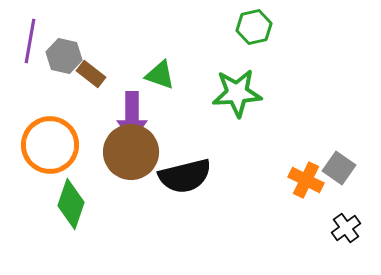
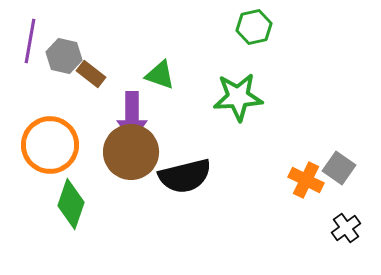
green star: moved 1 px right, 4 px down
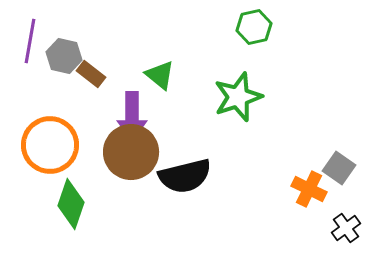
green triangle: rotated 20 degrees clockwise
green star: rotated 15 degrees counterclockwise
orange cross: moved 3 px right, 9 px down
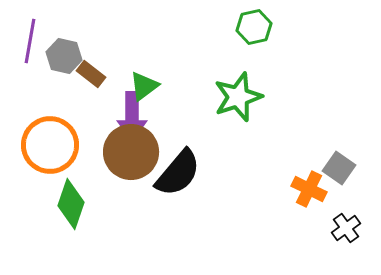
green triangle: moved 16 px left, 11 px down; rotated 44 degrees clockwise
black semicircle: moved 7 px left, 3 px up; rotated 36 degrees counterclockwise
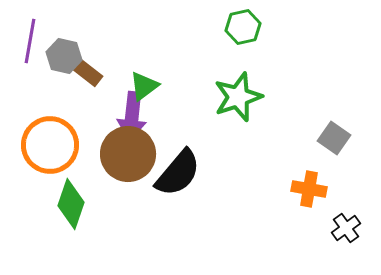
green hexagon: moved 11 px left
brown rectangle: moved 3 px left, 1 px up
purple arrow: rotated 6 degrees clockwise
brown circle: moved 3 px left, 2 px down
gray square: moved 5 px left, 30 px up
orange cross: rotated 16 degrees counterclockwise
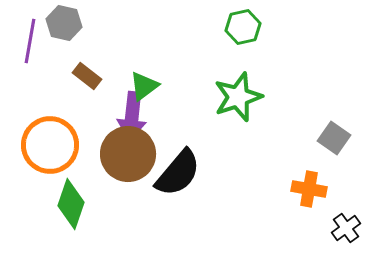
gray hexagon: moved 33 px up
brown rectangle: moved 1 px left, 3 px down
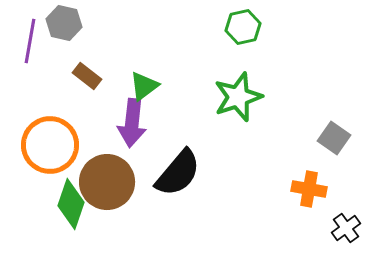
purple arrow: moved 7 px down
brown circle: moved 21 px left, 28 px down
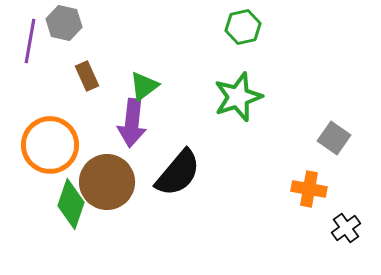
brown rectangle: rotated 28 degrees clockwise
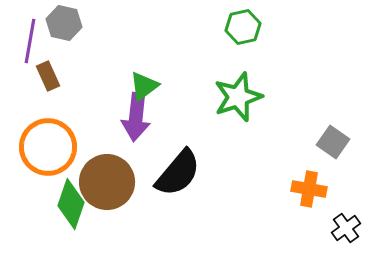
brown rectangle: moved 39 px left
purple arrow: moved 4 px right, 6 px up
gray square: moved 1 px left, 4 px down
orange circle: moved 2 px left, 2 px down
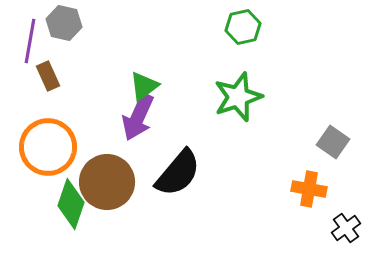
purple arrow: moved 2 px right; rotated 18 degrees clockwise
